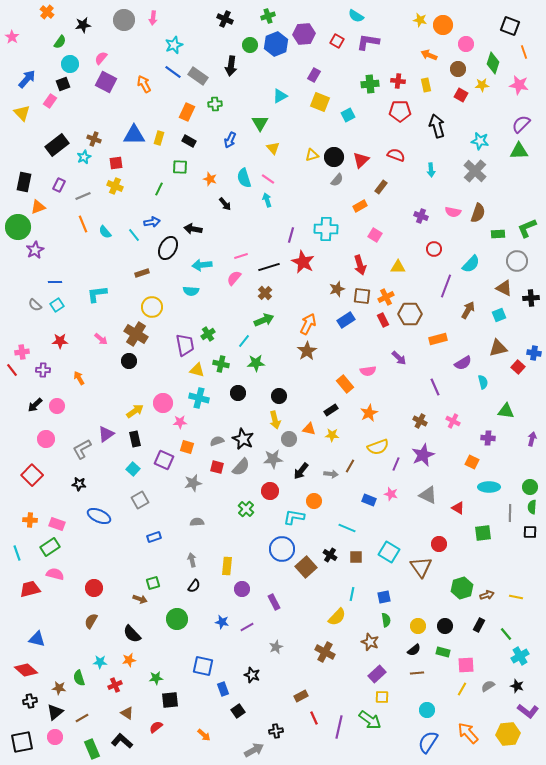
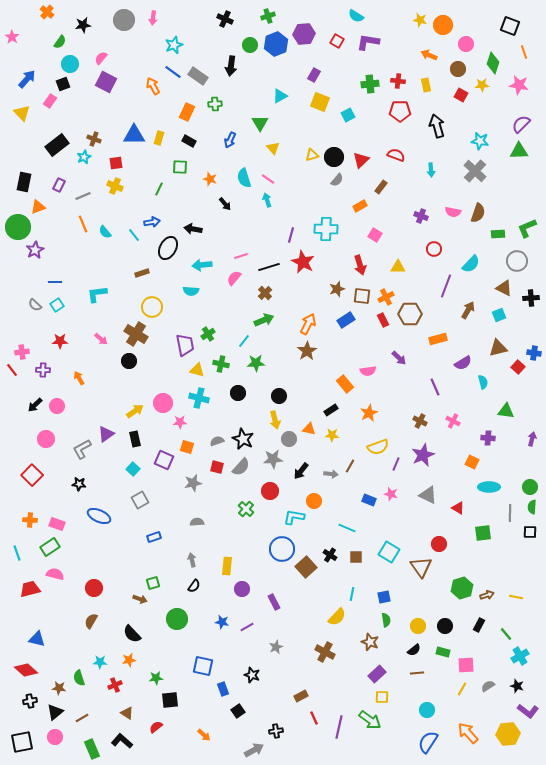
orange arrow at (144, 84): moved 9 px right, 2 px down
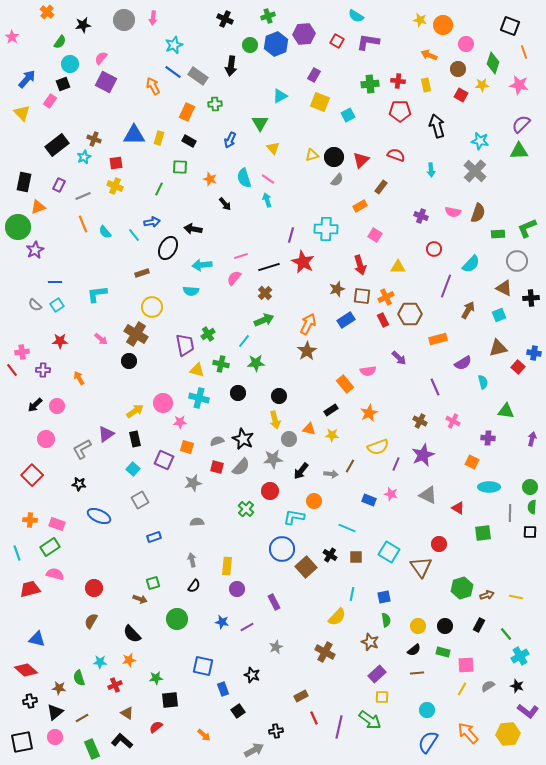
purple circle at (242, 589): moved 5 px left
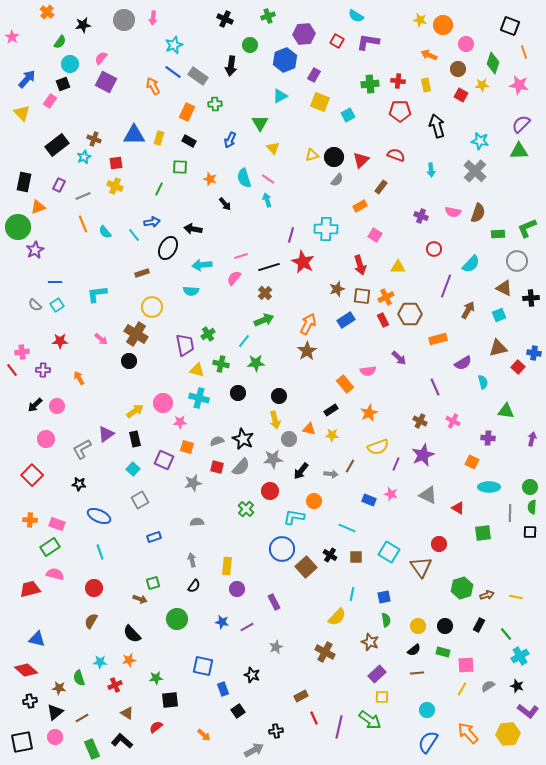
blue hexagon at (276, 44): moved 9 px right, 16 px down
cyan line at (17, 553): moved 83 px right, 1 px up
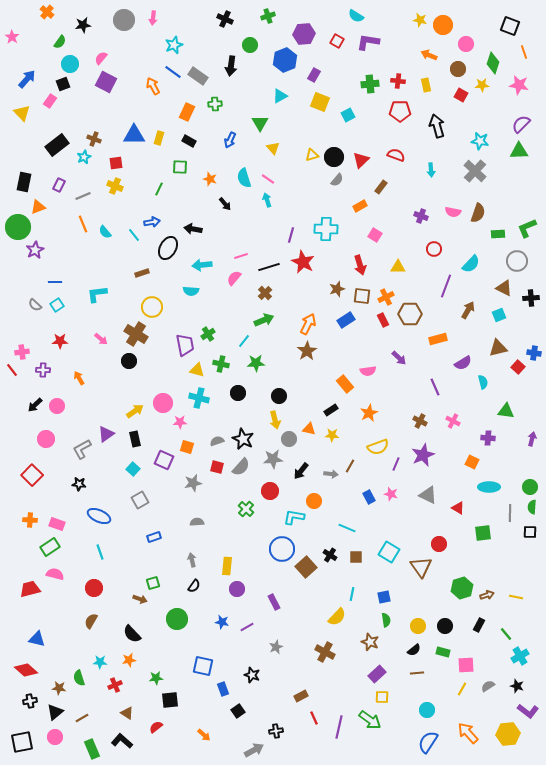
blue rectangle at (369, 500): moved 3 px up; rotated 40 degrees clockwise
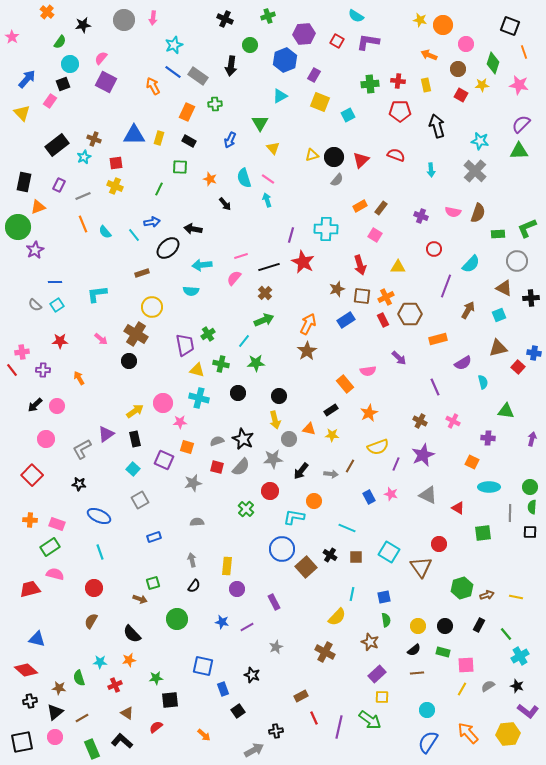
brown rectangle at (381, 187): moved 21 px down
black ellipse at (168, 248): rotated 20 degrees clockwise
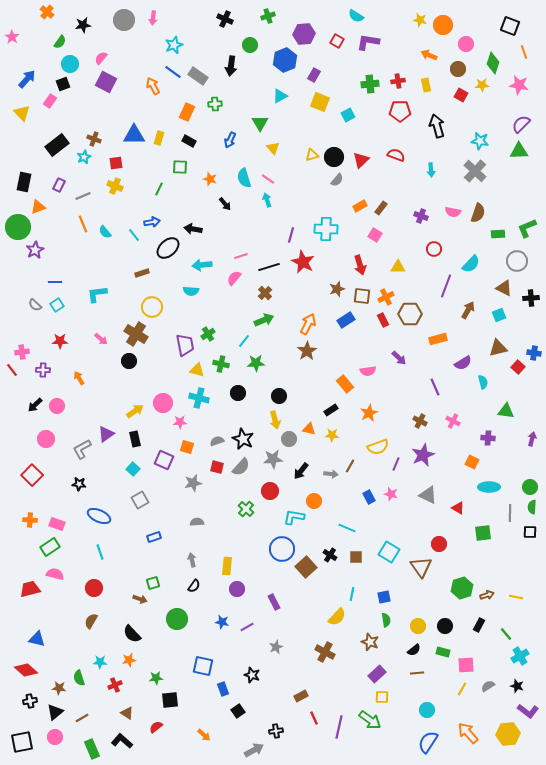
red cross at (398, 81): rotated 16 degrees counterclockwise
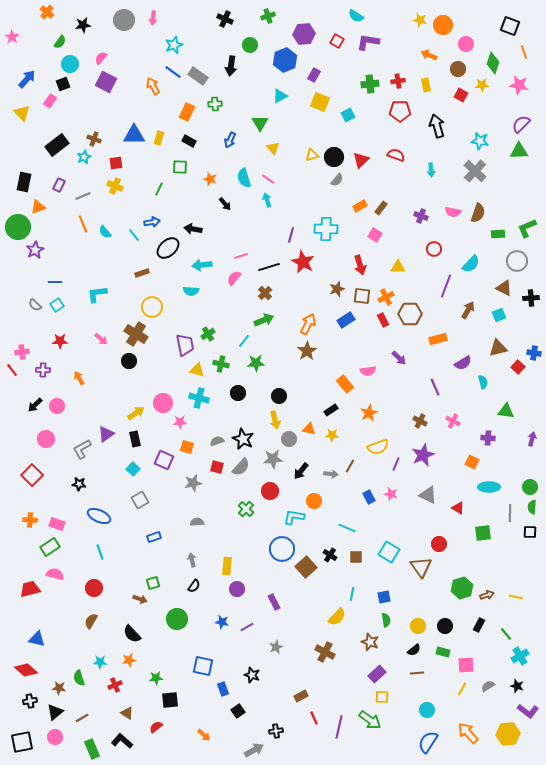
yellow arrow at (135, 411): moved 1 px right, 2 px down
